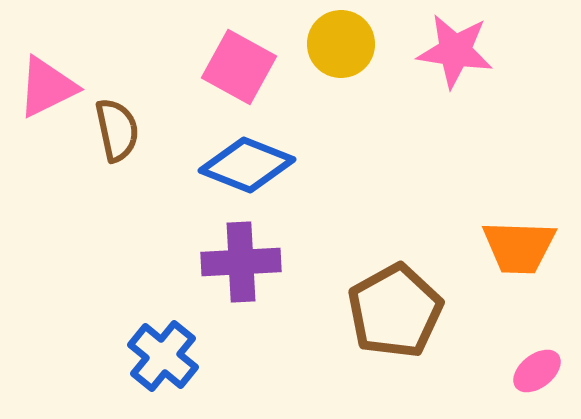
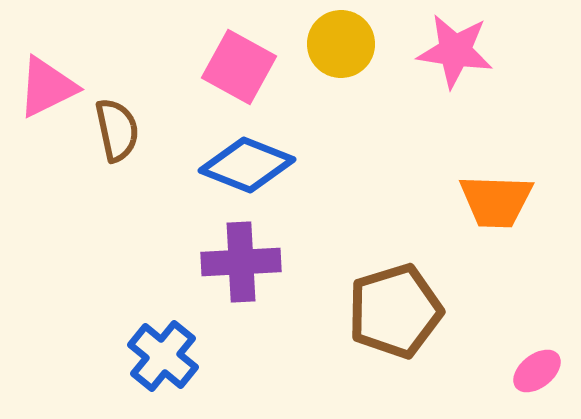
orange trapezoid: moved 23 px left, 46 px up
brown pentagon: rotated 12 degrees clockwise
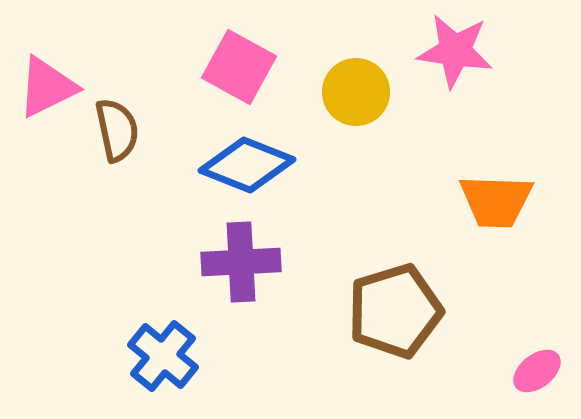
yellow circle: moved 15 px right, 48 px down
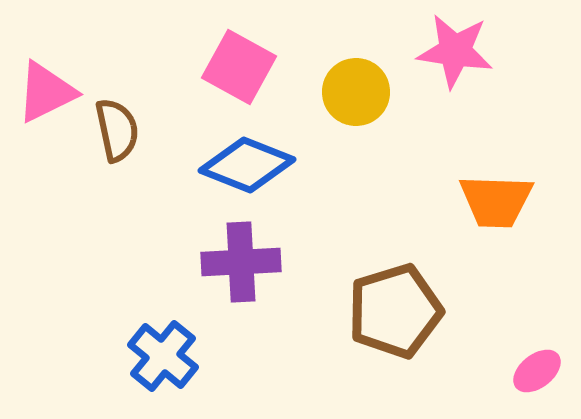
pink triangle: moved 1 px left, 5 px down
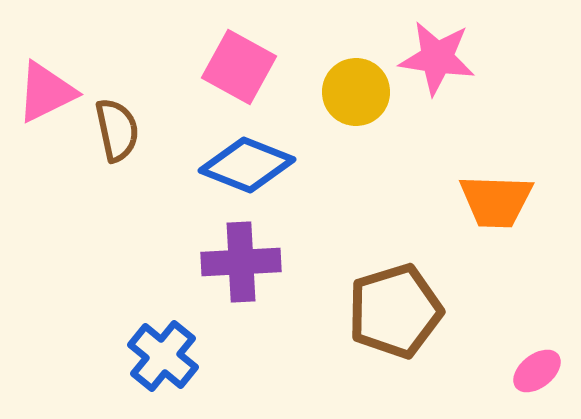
pink star: moved 18 px left, 7 px down
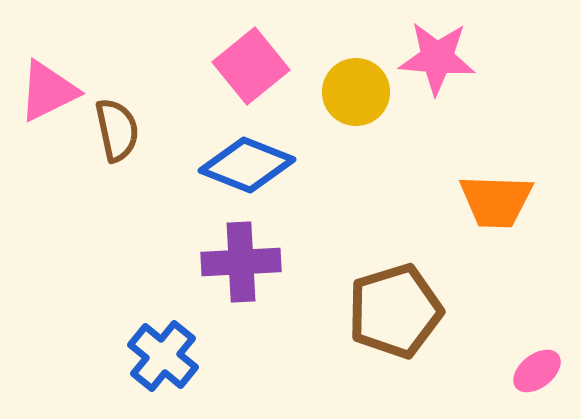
pink star: rotated 4 degrees counterclockwise
pink square: moved 12 px right, 1 px up; rotated 22 degrees clockwise
pink triangle: moved 2 px right, 1 px up
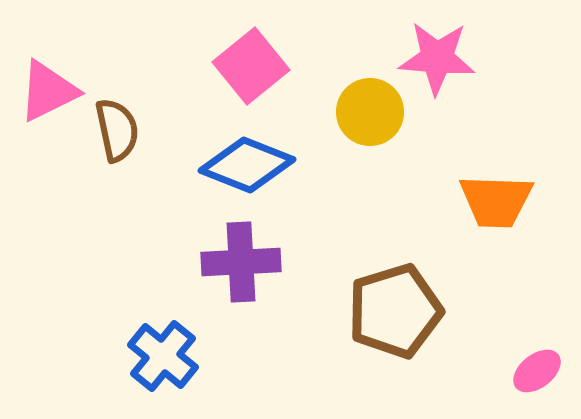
yellow circle: moved 14 px right, 20 px down
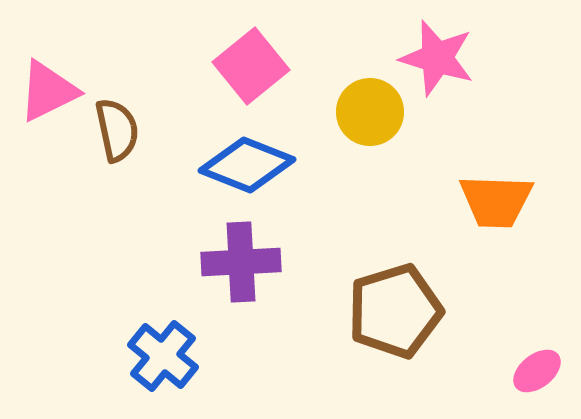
pink star: rotated 12 degrees clockwise
